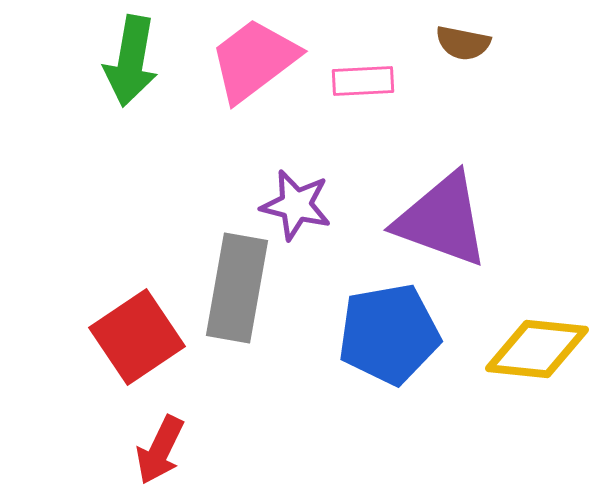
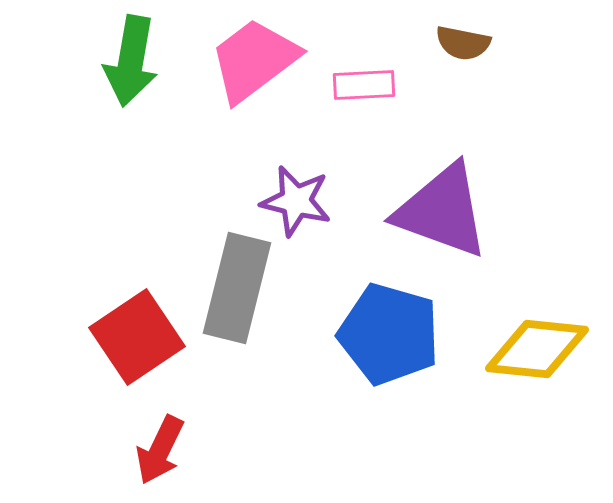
pink rectangle: moved 1 px right, 4 px down
purple star: moved 4 px up
purple triangle: moved 9 px up
gray rectangle: rotated 4 degrees clockwise
blue pentagon: rotated 26 degrees clockwise
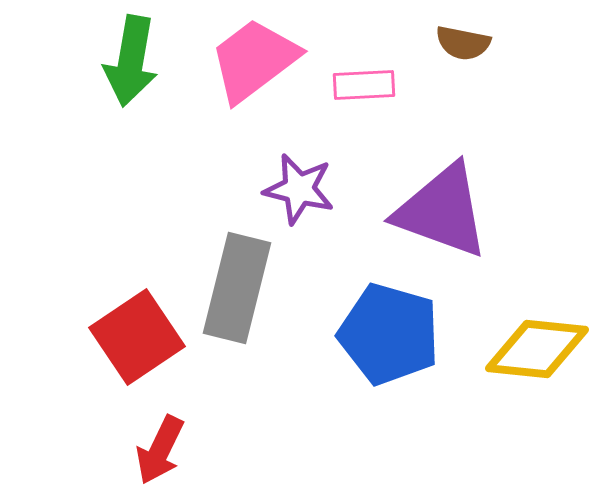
purple star: moved 3 px right, 12 px up
